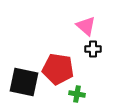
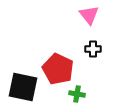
pink triangle: moved 3 px right, 11 px up; rotated 10 degrees clockwise
red pentagon: rotated 16 degrees clockwise
black square: moved 1 px left, 5 px down
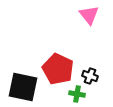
black cross: moved 3 px left, 27 px down; rotated 21 degrees clockwise
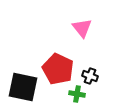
pink triangle: moved 7 px left, 13 px down
